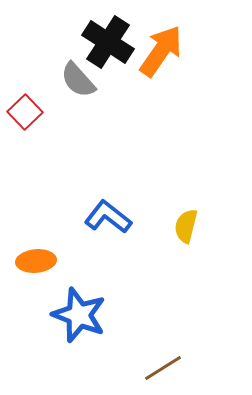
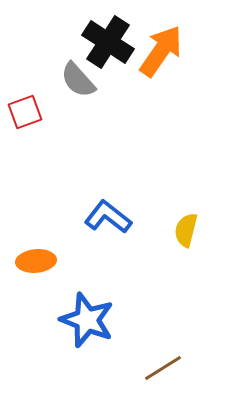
red square: rotated 24 degrees clockwise
yellow semicircle: moved 4 px down
blue star: moved 8 px right, 5 px down
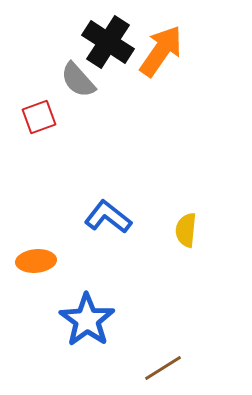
red square: moved 14 px right, 5 px down
yellow semicircle: rotated 8 degrees counterclockwise
blue star: rotated 14 degrees clockwise
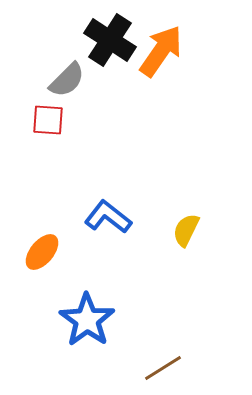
black cross: moved 2 px right, 2 px up
gray semicircle: moved 11 px left; rotated 93 degrees counterclockwise
red square: moved 9 px right, 3 px down; rotated 24 degrees clockwise
yellow semicircle: rotated 20 degrees clockwise
orange ellipse: moved 6 px right, 9 px up; rotated 45 degrees counterclockwise
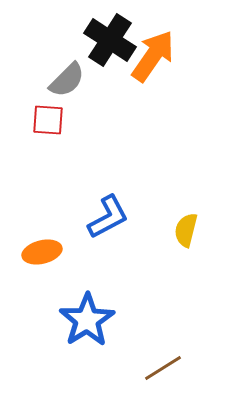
orange arrow: moved 8 px left, 5 px down
blue L-shape: rotated 114 degrees clockwise
yellow semicircle: rotated 12 degrees counterclockwise
orange ellipse: rotated 36 degrees clockwise
blue star: rotated 4 degrees clockwise
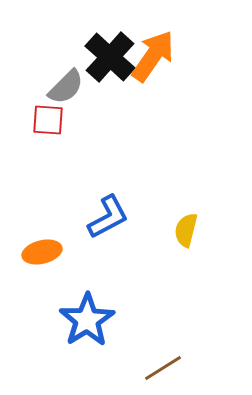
black cross: moved 17 px down; rotated 9 degrees clockwise
gray semicircle: moved 1 px left, 7 px down
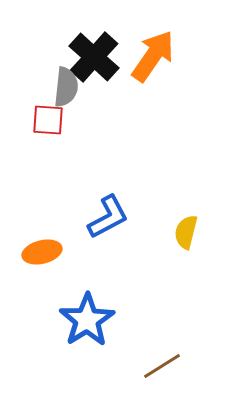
black cross: moved 16 px left
gray semicircle: rotated 39 degrees counterclockwise
yellow semicircle: moved 2 px down
brown line: moved 1 px left, 2 px up
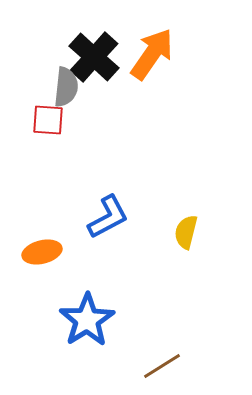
orange arrow: moved 1 px left, 2 px up
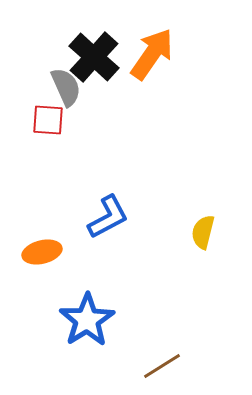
gray semicircle: rotated 30 degrees counterclockwise
yellow semicircle: moved 17 px right
